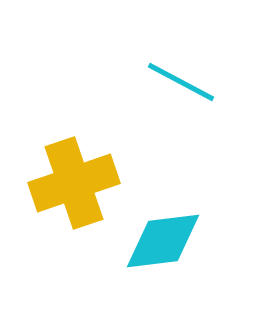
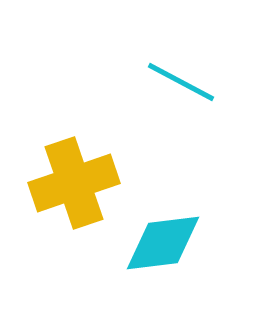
cyan diamond: moved 2 px down
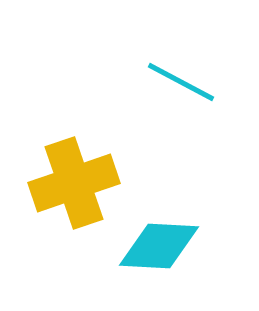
cyan diamond: moved 4 px left, 3 px down; rotated 10 degrees clockwise
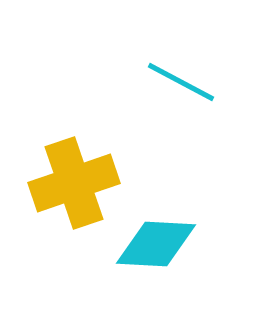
cyan diamond: moved 3 px left, 2 px up
